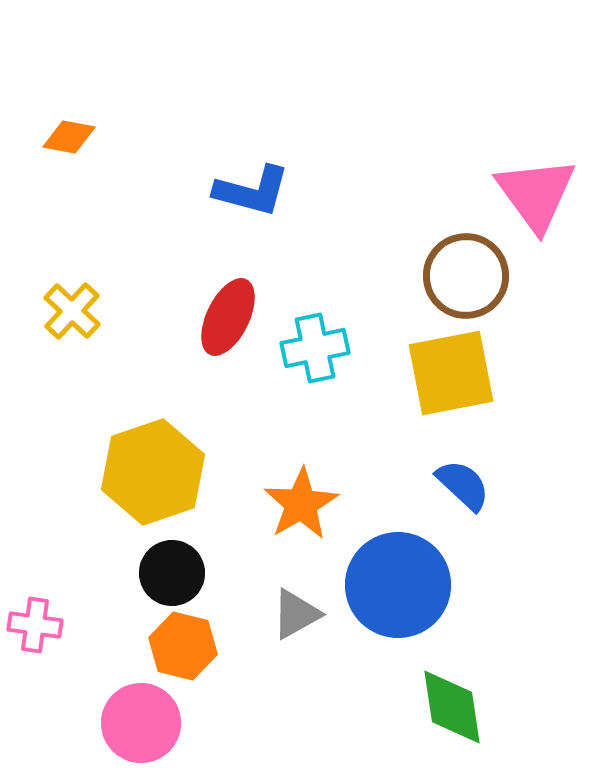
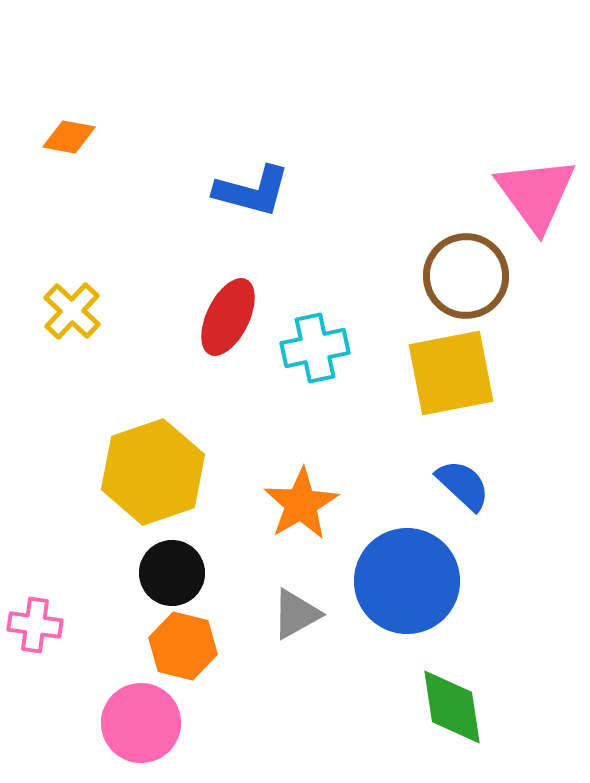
blue circle: moved 9 px right, 4 px up
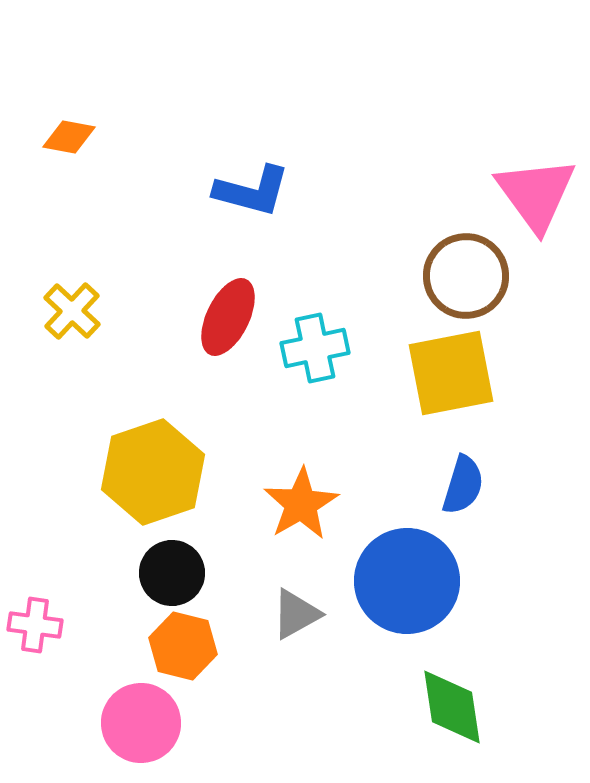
blue semicircle: rotated 64 degrees clockwise
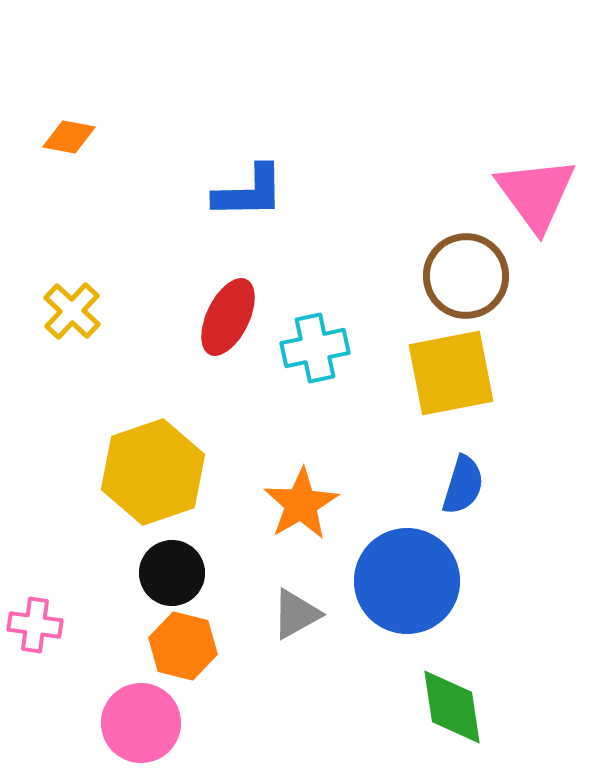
blue L-shape: moved 3 px left, 1 px down; rotated 16 degrees counterclockwise
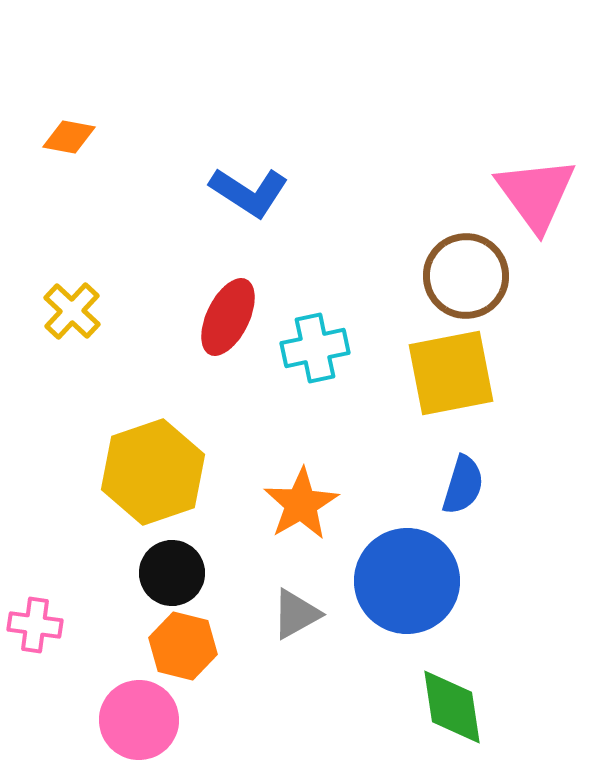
blue L-shape: rotated 34 degrees clockwise
pink circle: moved 2 px left, 3 px up
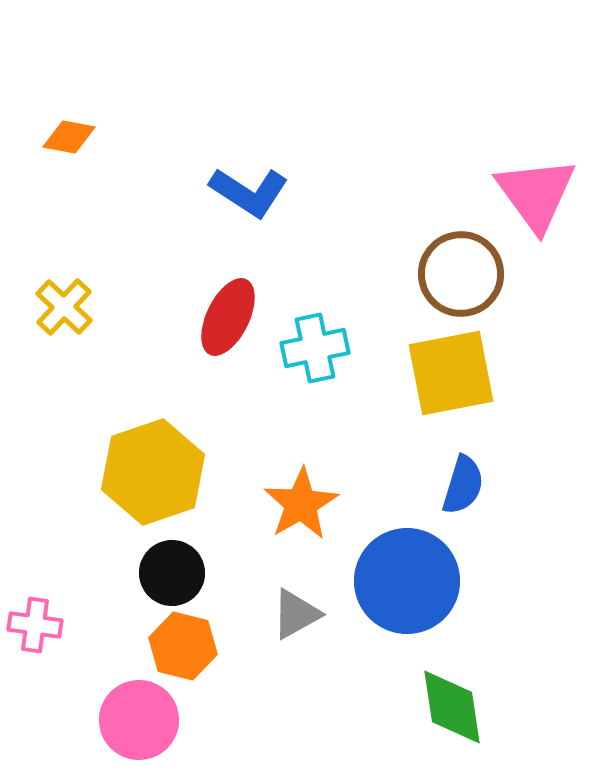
brown circle: moved 5 px left, 2 px up
yellow cross: moved 8 px left, 4 px up
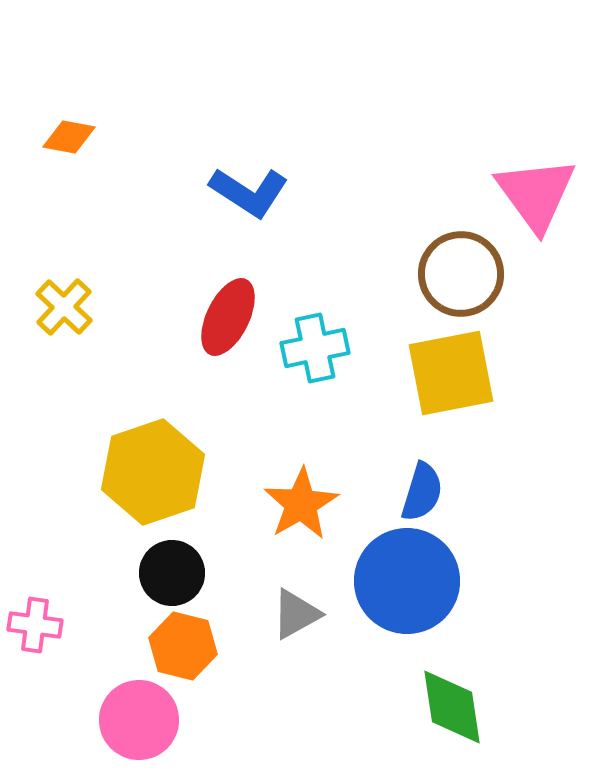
blue semicircle: moved 41 px left, 7 px down
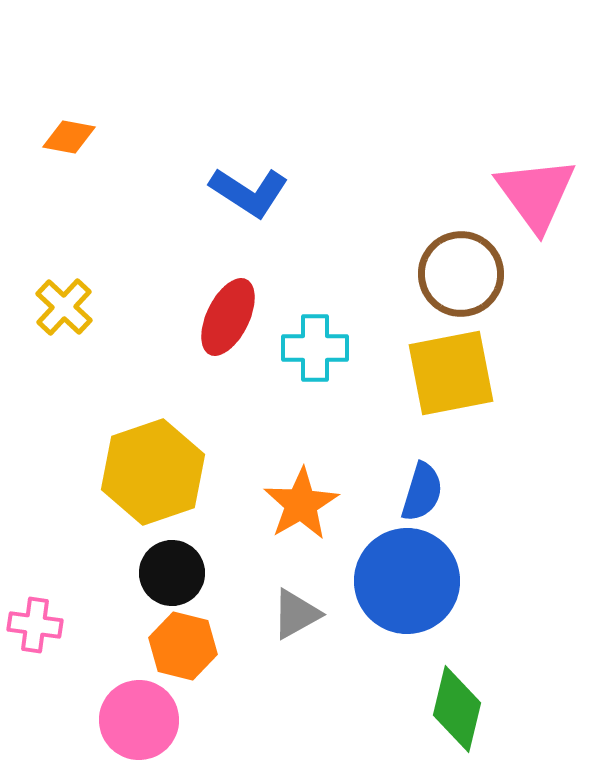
cyan cross: rotated 12 degrees clockwise
green diamond: moved 5 px right, 2 px down; rotated 22 degrees clockwise
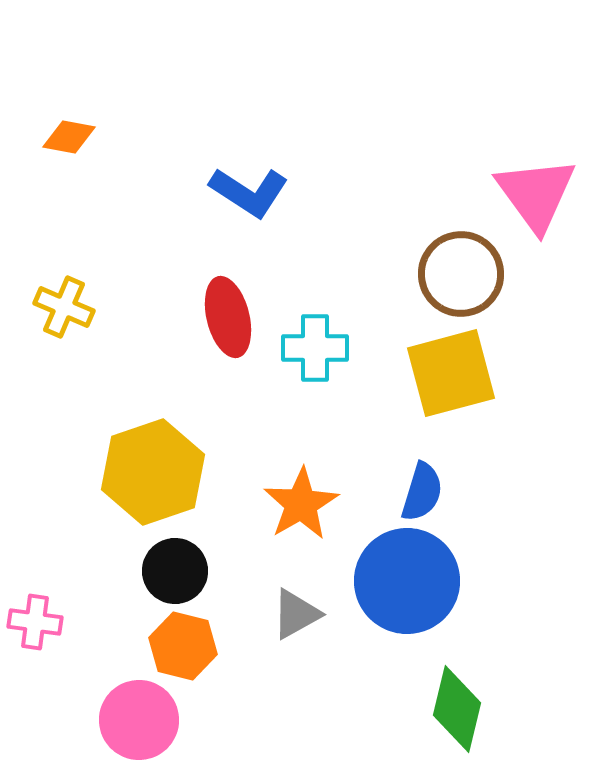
yellow cross: rotated 20 degrees counterclockwise
red ellipse: rotated 40 degrees counterclockwise
yellow square: rotated 4 degrees counterclockwise
black circle: moved 3 px right, 2 px up
pink cross: moved 3 px up
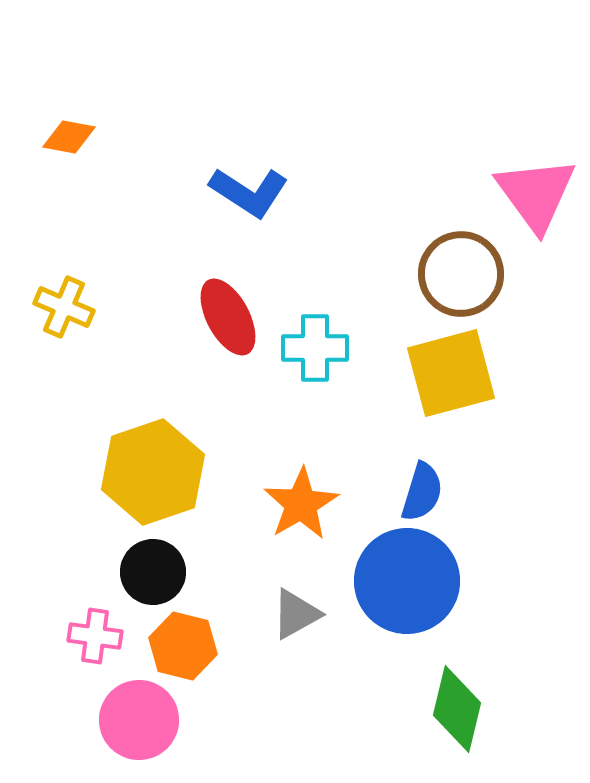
red ellipse: rotated 14 degrees counterclockwise
black circle: moved 22 px left, 1 px down
pink cross: moved 60 px right, 14 px down
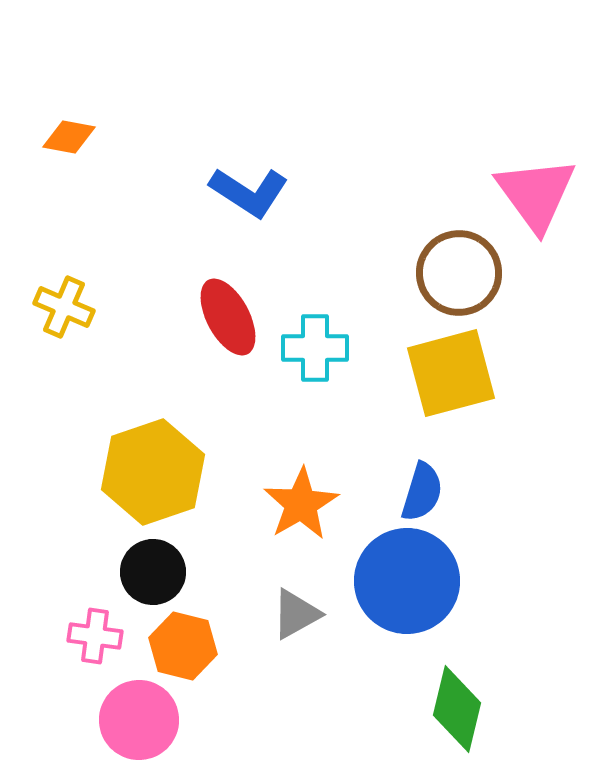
brown circle: moved 2 px left, 1 px up
